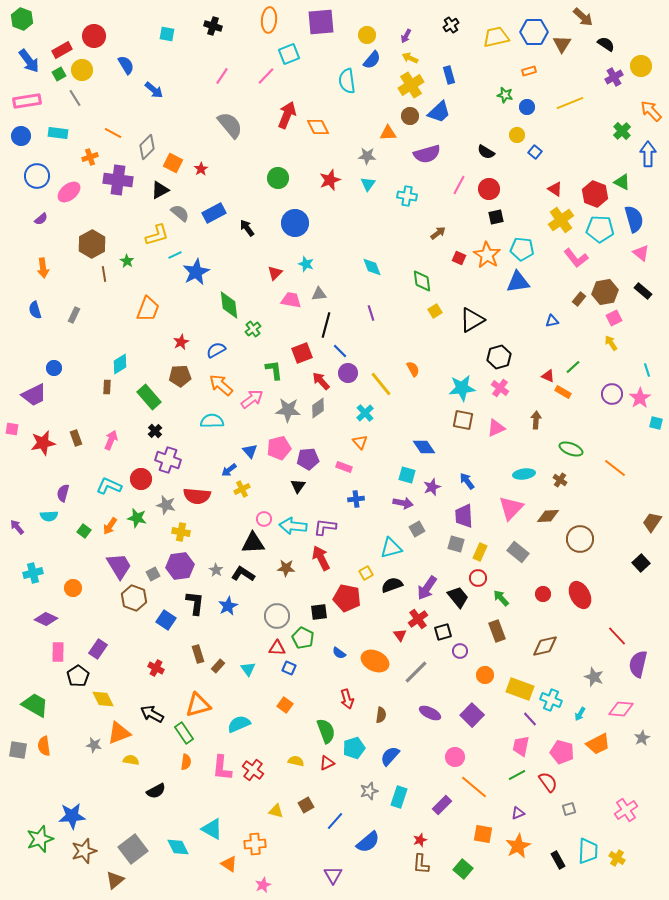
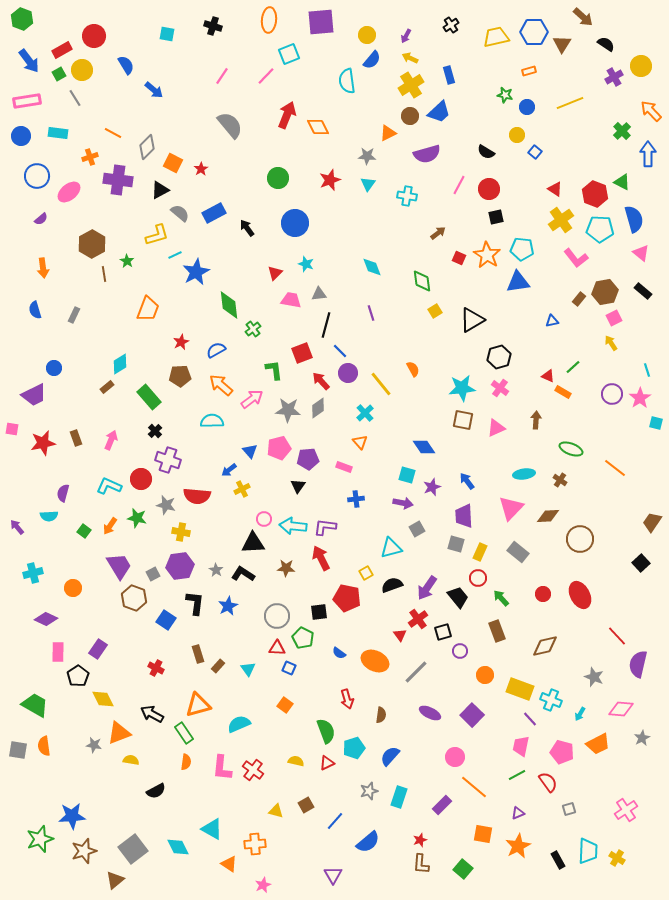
orange triangle at (388, 133): rotated 24 degrees counterclockwise
brown rectangle at (107, 387): rotated 48 degrees clockwise
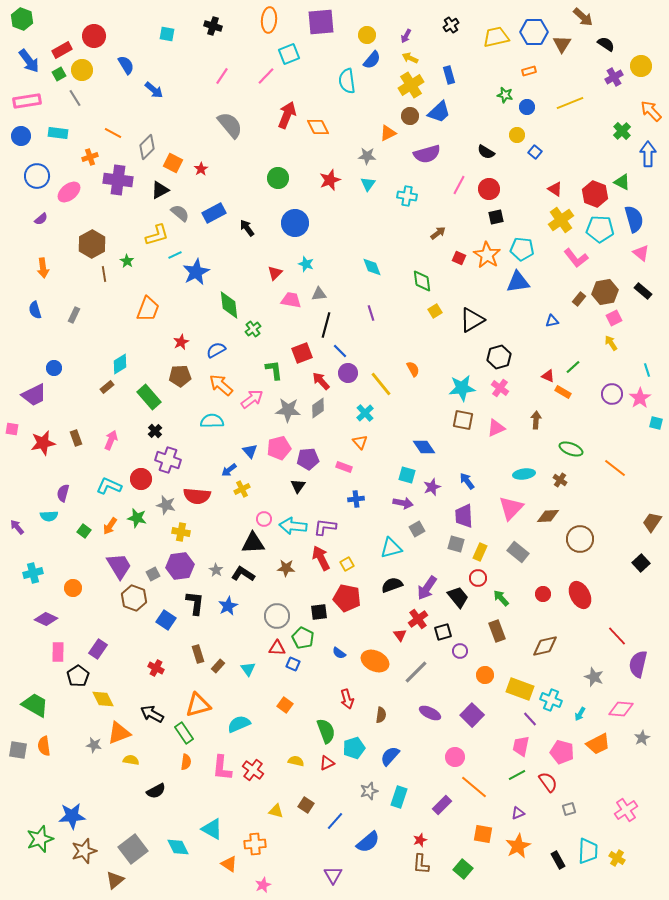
yellow square at (366, 573): moved 19 px left, 9 px up
blue square at (289, 668): moved 4 px right, 4 px up
brown square at (306, 805): rotated 28 degrees counterclockwise
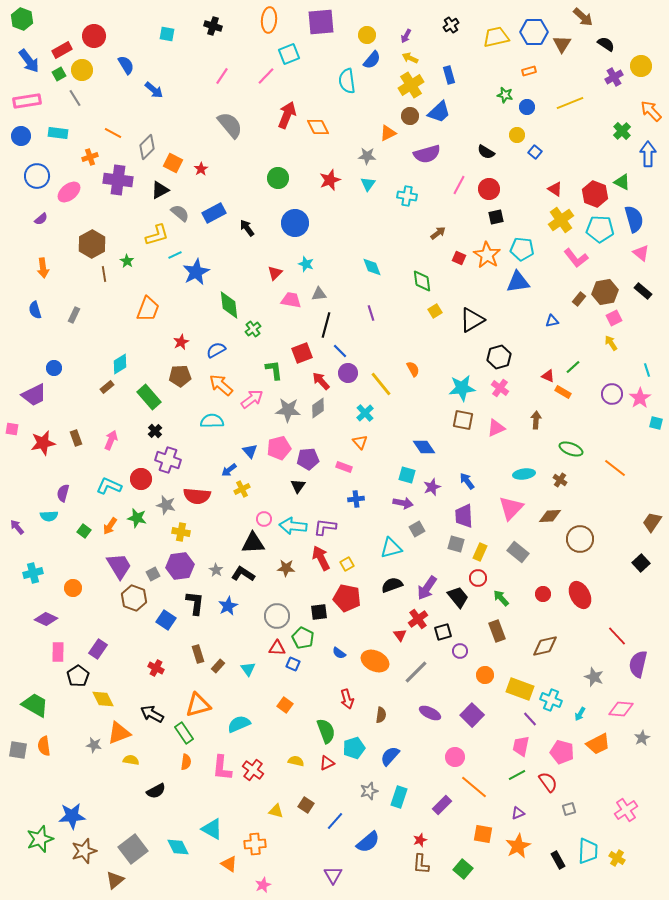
brown diamond at (548, 516): moved 2 px right
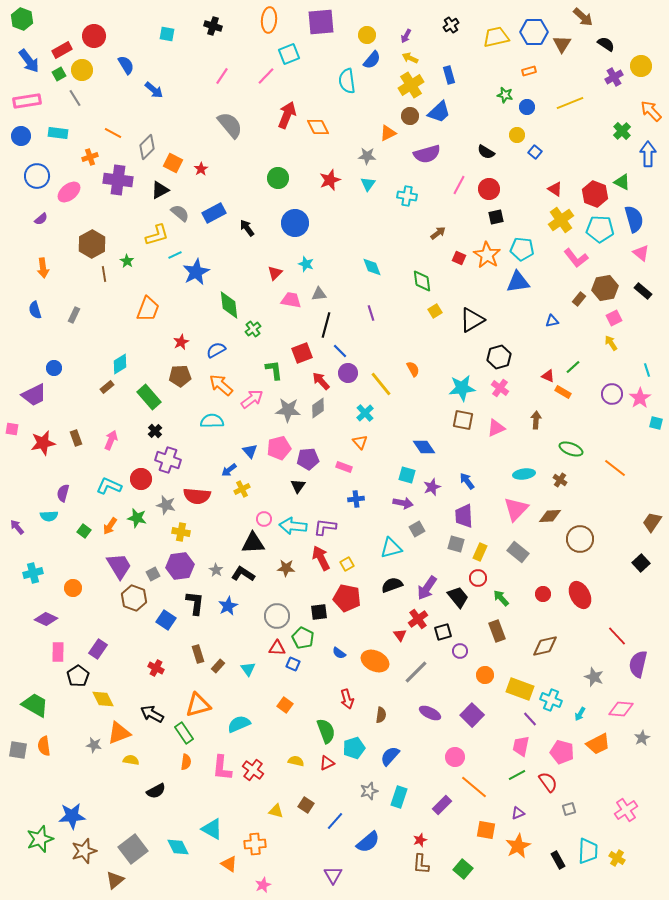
brown hexagon at (605, 292): moved 4 px up
pink triangle at (511, 508): moved 5 px right, 1 px down
orange square at (483, 834): moved 3 px right, 4 px up
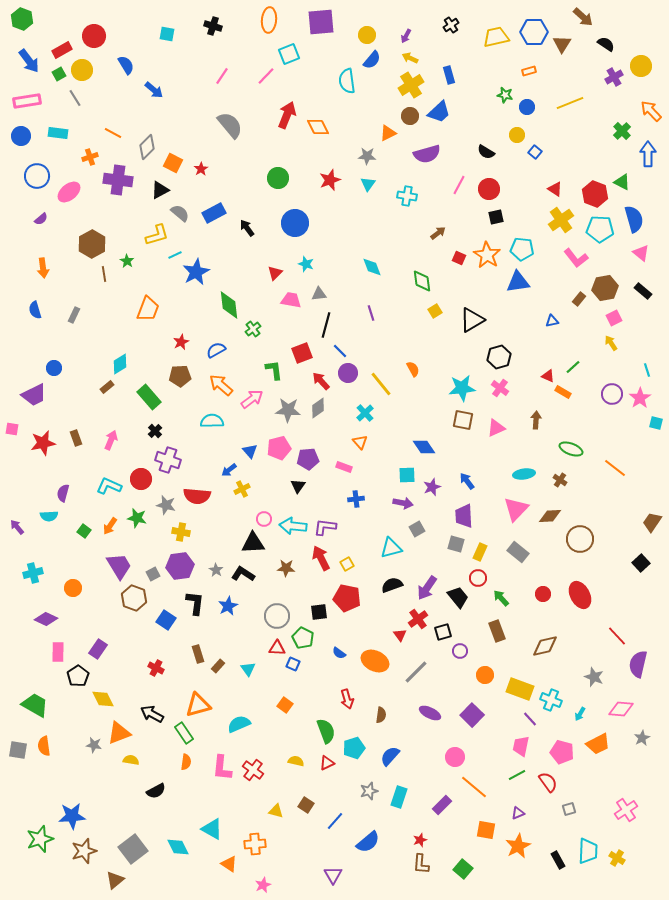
cyan square at (407, 475): rotated 18 degrees counterclockwise
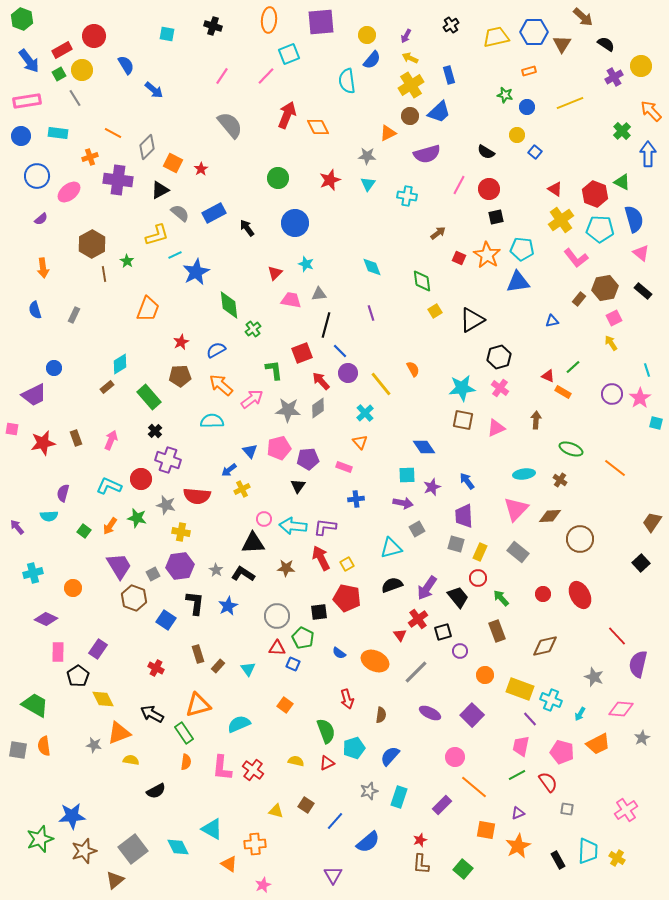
gray square at (569, 809): moved 2 px left; rotated 24 degrees clockwise
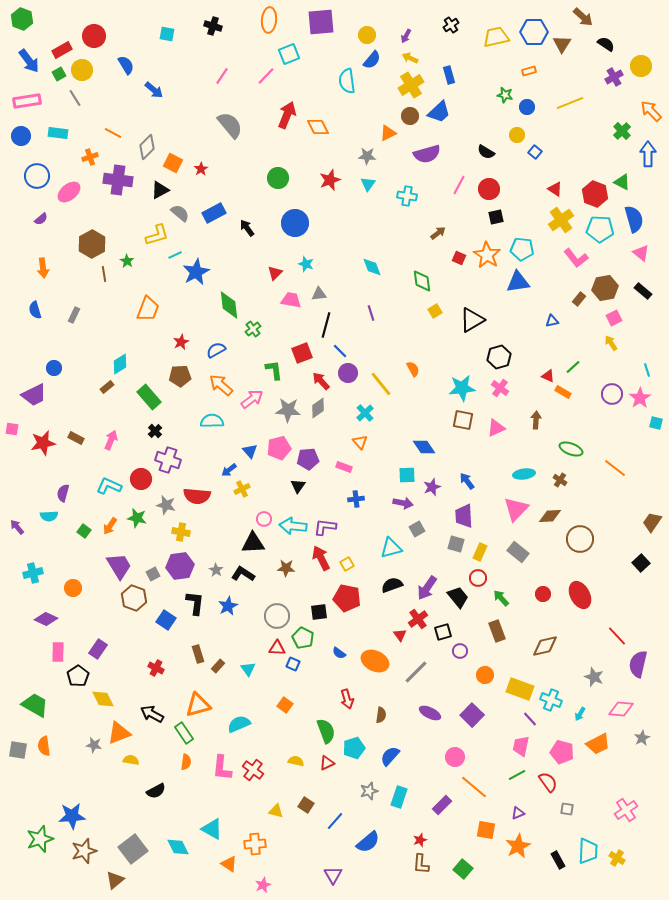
brown rectangle at (76, 438): rotated 42 degrees counterclockwise
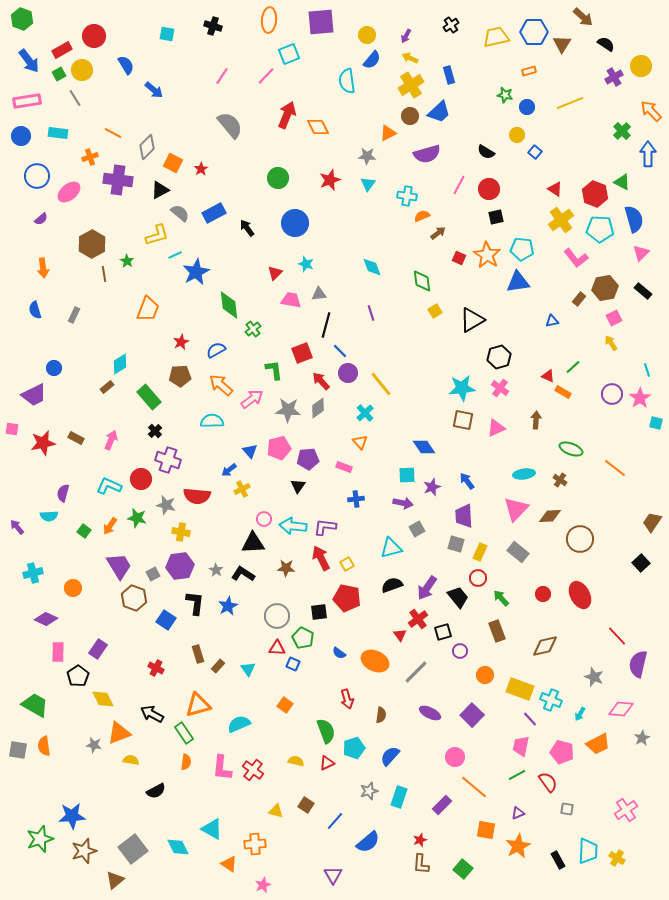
pink triangle at (641, 253): rotated 36 degrees clockwise
orange semicircle at (413, 369): moved 9 px right, 153 px up; rotated 84 degrees counterclockwise
